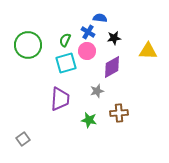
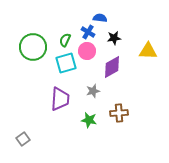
green circle: moved 5 px right, 2 px down
gray star: moved 4 px left
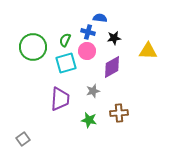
blue cross: rotated 16 degrees counterclockwise
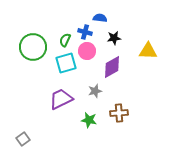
blue cross: moved 3 px left
gray star: moved 2 px right
purple trapezoid: moved 1 px right; rotated 120 degrees counterclockwise
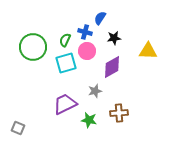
blue semicircle: rotated 64 degrees counterclockwise
purple trapezoid: moved 4 px right, 5 px down
gray square: moved 5 px left, 11 px up; rotated 32 degrees counterclockwise
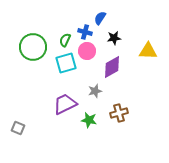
brown cross: rotated 12 degrees counterclockwise
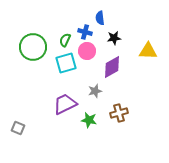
blue semicircle: rotated 40 degrees counterclockwise
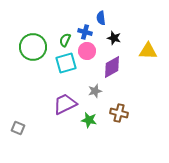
blue semicircle: moved 1 px right
black star: rotated 24 degrees clockwise
brown cross: rotated 30 degrees clockwise
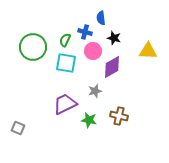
pink circle: moved 6 px right
cyan square: rotated 25 degrees clockwise
brown cross: moved 3 px down
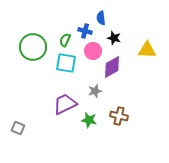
blue cross: moved 1 px up
yellow triangle: moved 1 px left, 1 px up
